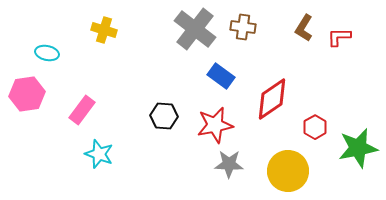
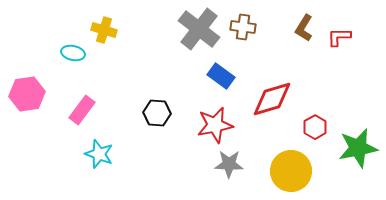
gray cross: moved 4 px right
cyan ellipse: moved 26 px right
red diamond: rotated 18 degrees clockwise
black hexagon: moved 7 px left, 3 px up
yellow circle: moved 3 px right
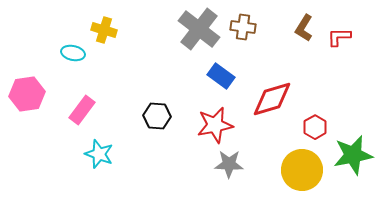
black hexagon: moved 3 px down
green star: moved 5 px left, 7 px down
yellow circle: moved 11 px right, 1 px up
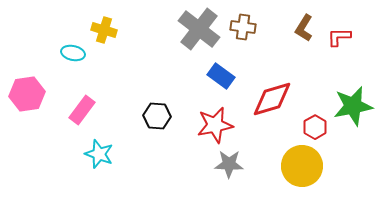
green star: moved 49 px up
yellow circle: moved 4 px up
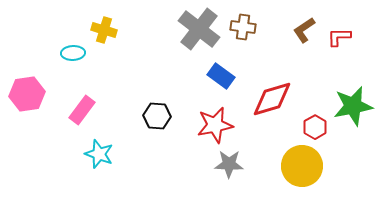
brown L-shape: moved 2 px down; rotated 24 degrees clockwise
cyan ellipse: rotated 15 degrees counterclockwise
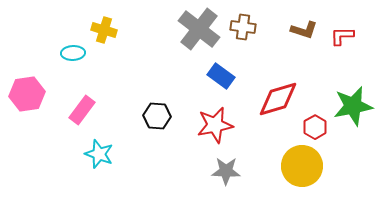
brown L-shape: rotated 128 degrees counterclockwise
red L-shape: moved 3 px right, 1 px up
red diamond: moved 6 px right
gray star: moved 3 px left, 7 px down
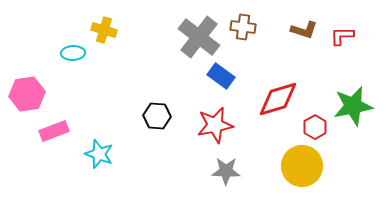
gray cross: moved 8 px down
pink rectangle: moved 28 px left, 21 px down; rotated 32 degrees clockwise
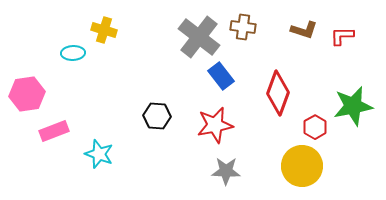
blue rectangle: rotated 16 degrees clockwise
red diamond: moved 6 px up; rotated 54 degrees counterclockwise
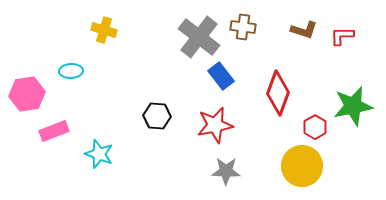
cyan ellipse: moved 2 px left, 18 px down
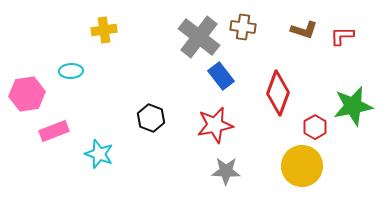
yellow cross: rotated 25 degrees counterclockwise
black hexagon: moved 6 px left, 2 px down; rotated 16 degrees clockwise
